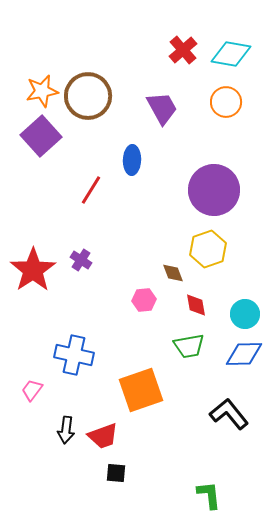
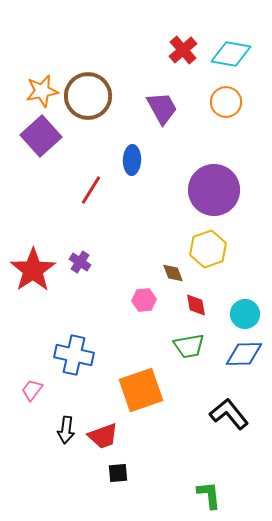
purple cross: moved 1 px left, 2 px down
black square: moved 2 px right; rotated 10 degrees counterclockwise
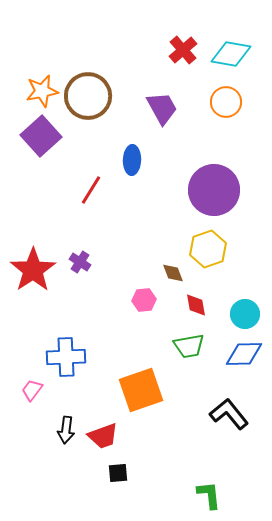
blue cross: moved 8 px left, 2 px down; rotated 15 degrees counterclockwise
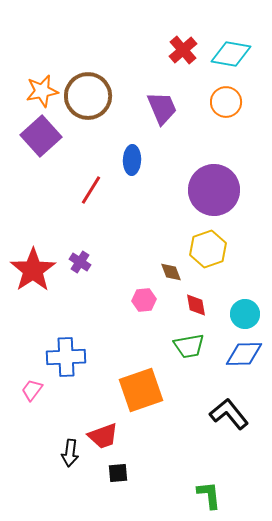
purple trapezoid: rotated 6 degrees clockwise
brown diamond: moved 2 px left, 1 px up
black arrow: moved 4 px right, 23 px down
